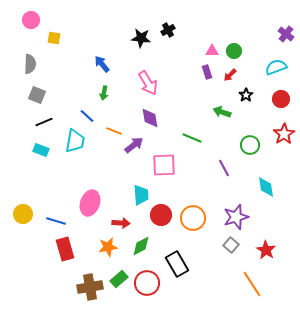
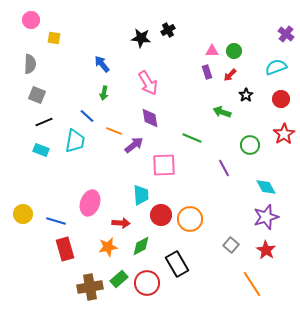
cyan diamond at (266, 187): rotated 20 degrees counterclockwise
purple star at (236, 217): moved 30 px right
orange circle at (193, 218): moved 3 px left, 1 px down
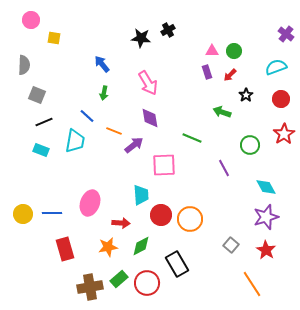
gray semicircle at (30, 64): moved 6 px left, 1 px down
blue line at (56, 221): moved 4 px left, 8 px up; rotated 18 degrees counterclockwise
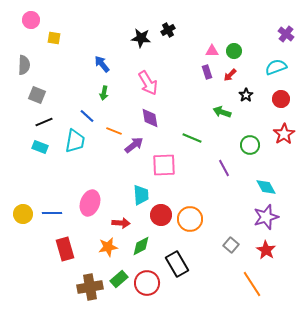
cyan rectangle at (41, 150): moved 1 px left, 3 px up
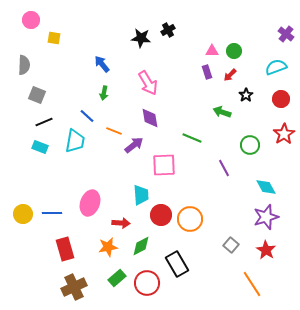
green rectangle at (119, 279): moved 2 px left, 1 px up
brown cross at (90, 287): moved 16 px left; rotated 15 degrees counterclockwise
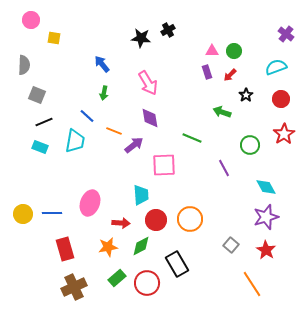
red circle at (161, 215): moved 5 px left, 5 px down
